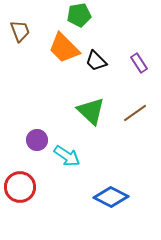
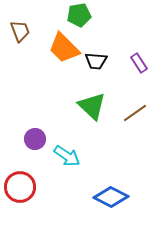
black trapezoid: rotated 40 degrees counterclockwise
green triangle: moved 1 px right, 5 px up
purple circle: moved 2 px left, 1 px up
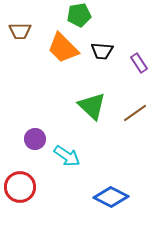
brown trapezoid: rotated 110 degrees clockwise
orange trapezoid: moved 1 px left
black trapezoid: moved 6 px right, 10 px up
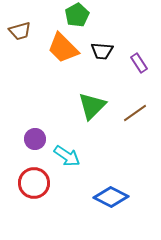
green pentagon: moved 2 px left; rotated 20 degrees counterclockwise
brown trapezoid: rotated 15 degrees counterclockwise
green triangle: rotated 32 degrees clockwise
red circle: moved 14 px right, 4 px up
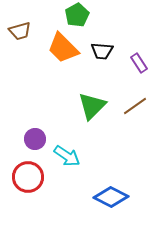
brown line: moved 7 px up
red circle: moved 6 px left, 6 px up
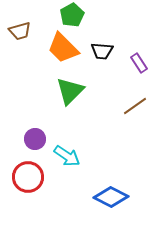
green pentagon: moved 5 px left
green triangle: moved 22 px left, 15 px up
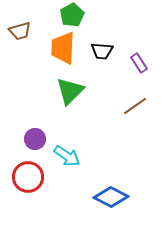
orange trapezoid: rotated 48 degrees clockwise
